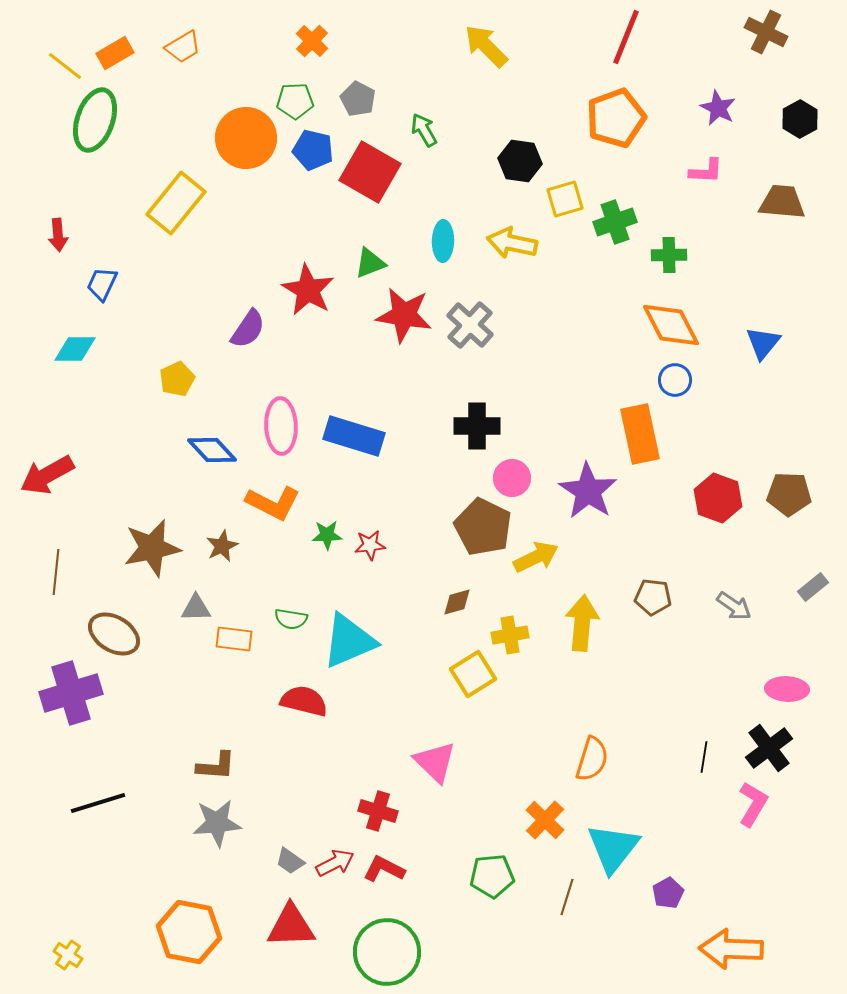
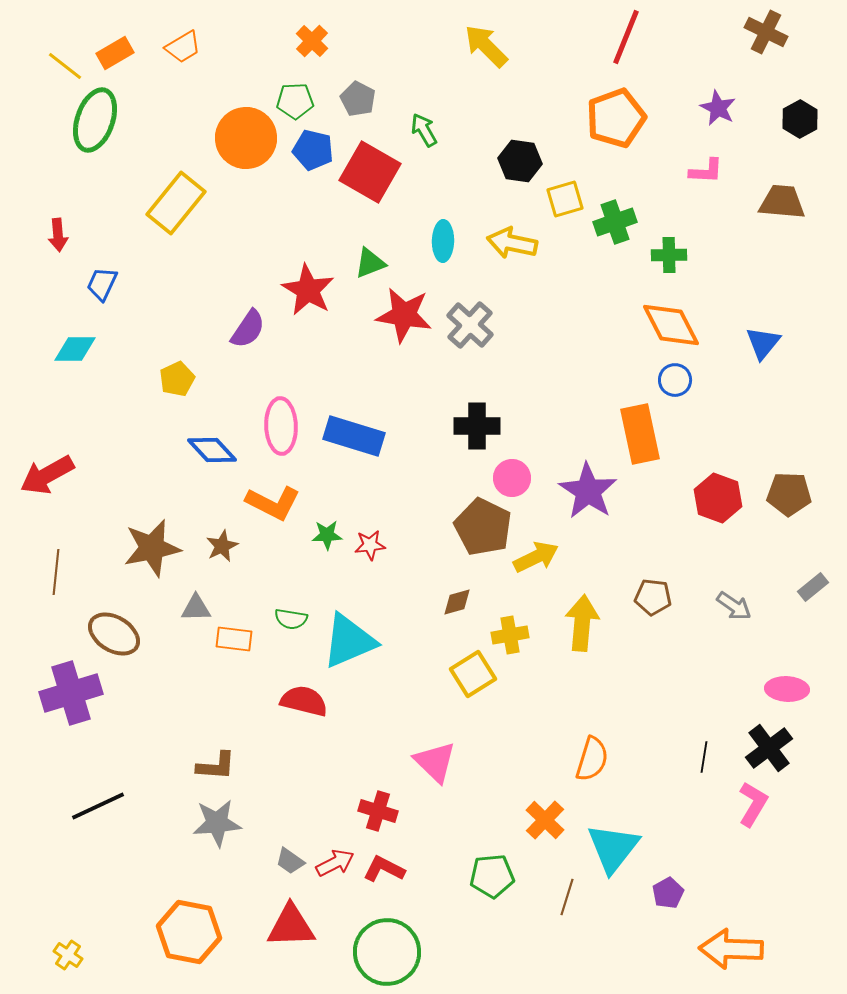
black line at (98, 803): moved 3 px down; rotated 8 degrees counterclockwise
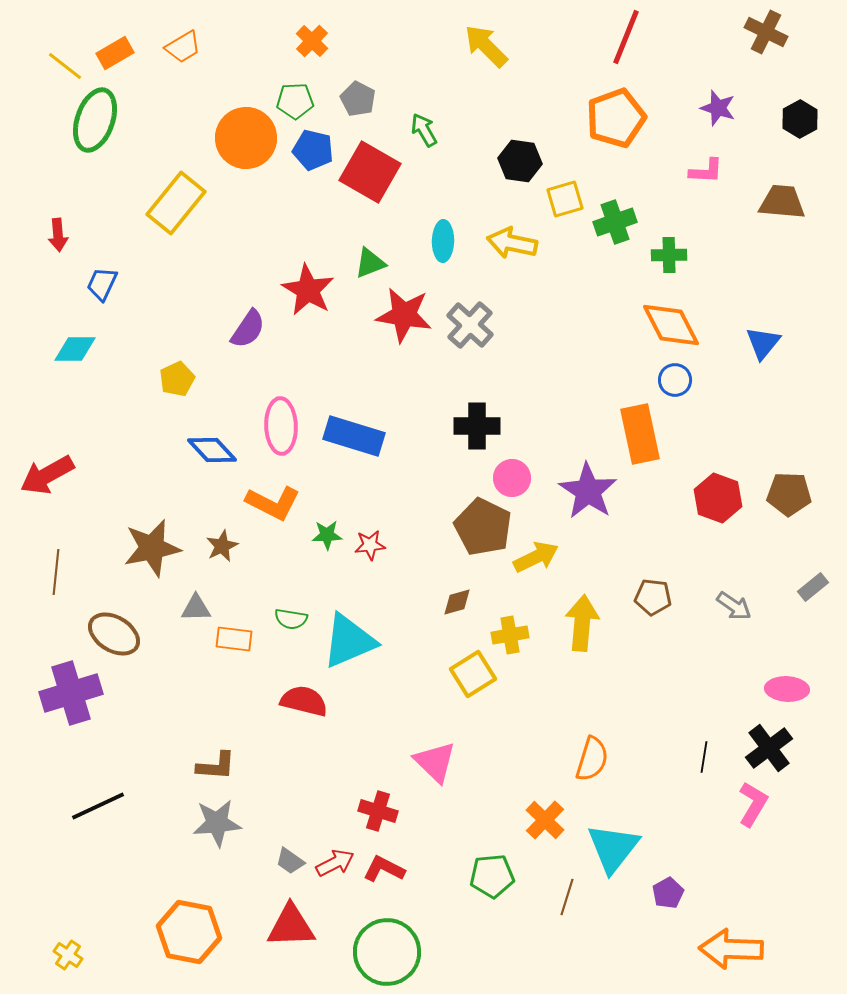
purple star at (718, 108): rotated 9 degrees counterclockwise
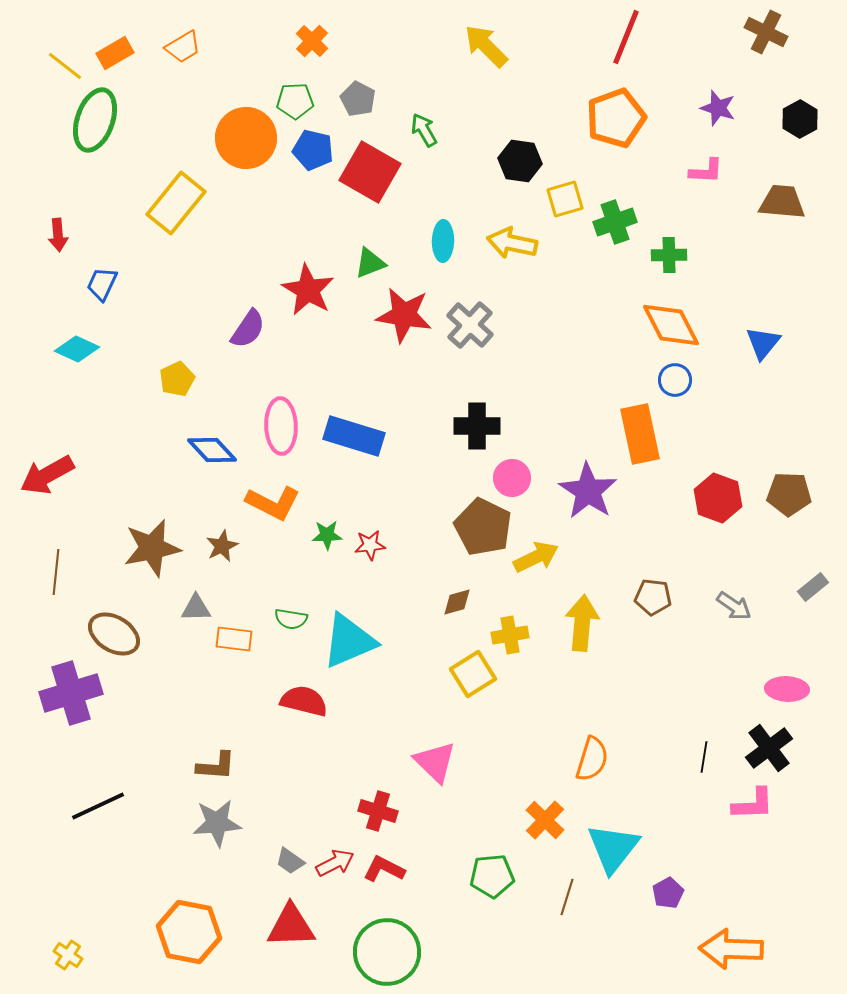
cyan diamond at (75, 349): moved 2 px right; rotated 24 degrees clockwise
pink L-shape at (753, 804): rotated 57 degrees clockwise
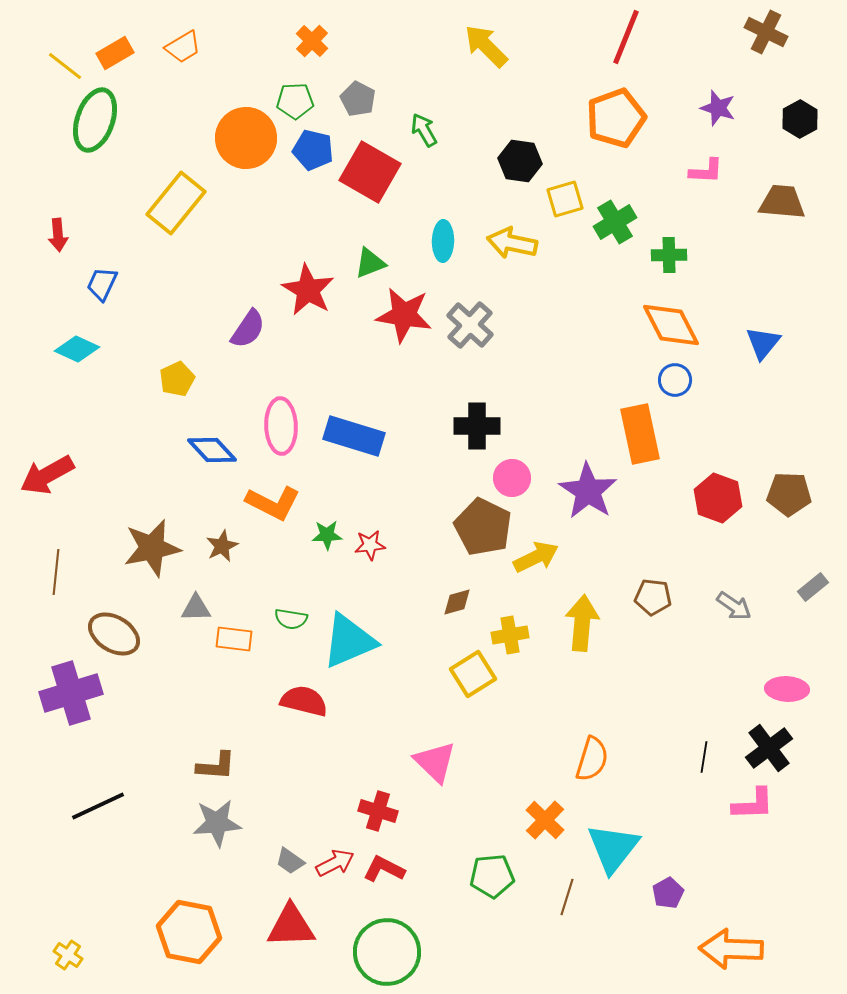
green cross at (615, 222): rotated 12 degrees counterclockwise
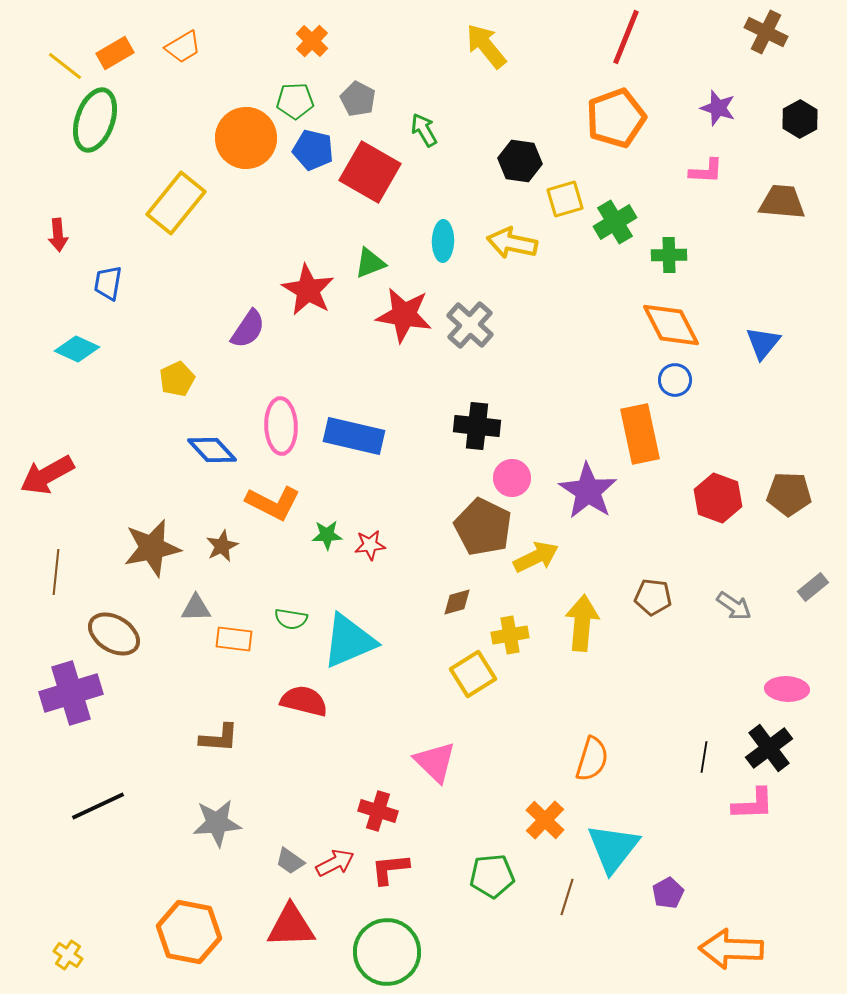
yellow arrow at (486, 46): rotated 6 degrees clockwise
blue trapezoid at (102, 284): moved 6 px right, 1 px up; rotated 15 degrees counterclockwise
black cross at (477, 426): rotated 6 degrees clockwise
blue rectangle at (354, 436): rotated 4 degrees counterclockwise
brown L-shape at (216, 766): moved 3 px right, 28 px up
red L-shape at (384, 869): moved 6 px right; rotated 33 degrees counterclockwise
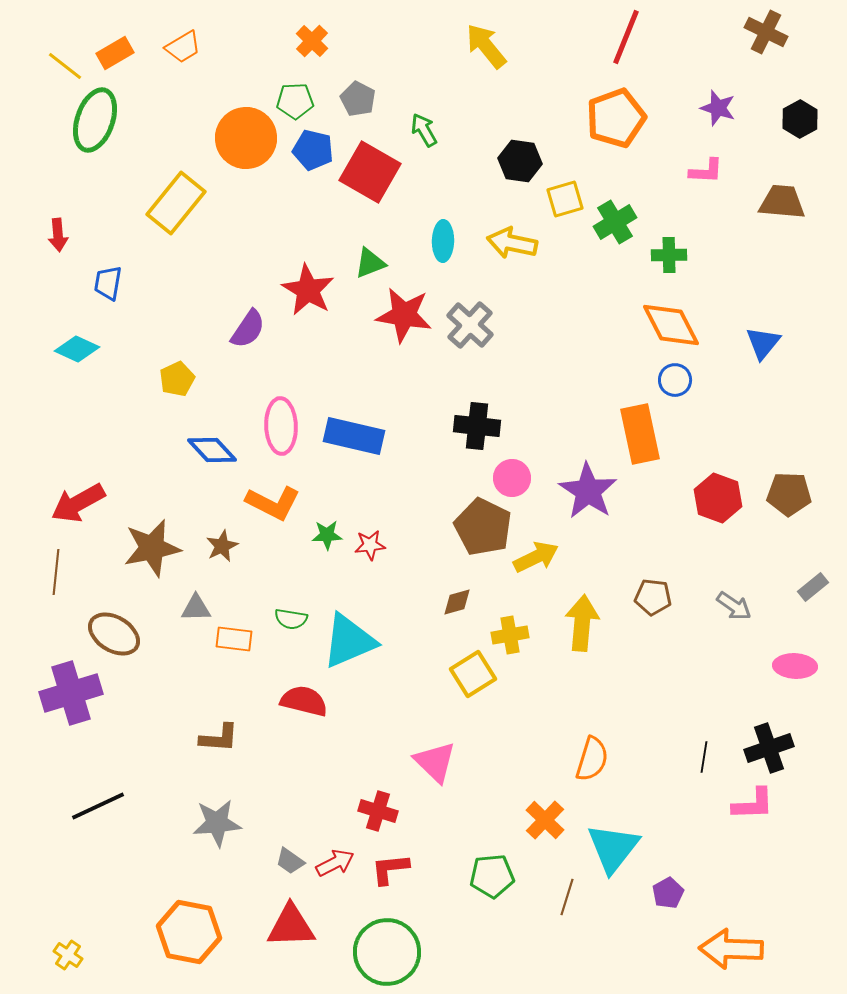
red arrow at (47, 475): moved 31 px right, 28 px down
pink ellipse at (787, 689): moved 8 px right, 23 px up
black cross at (769, 748): rotated 18 degrees clockwise
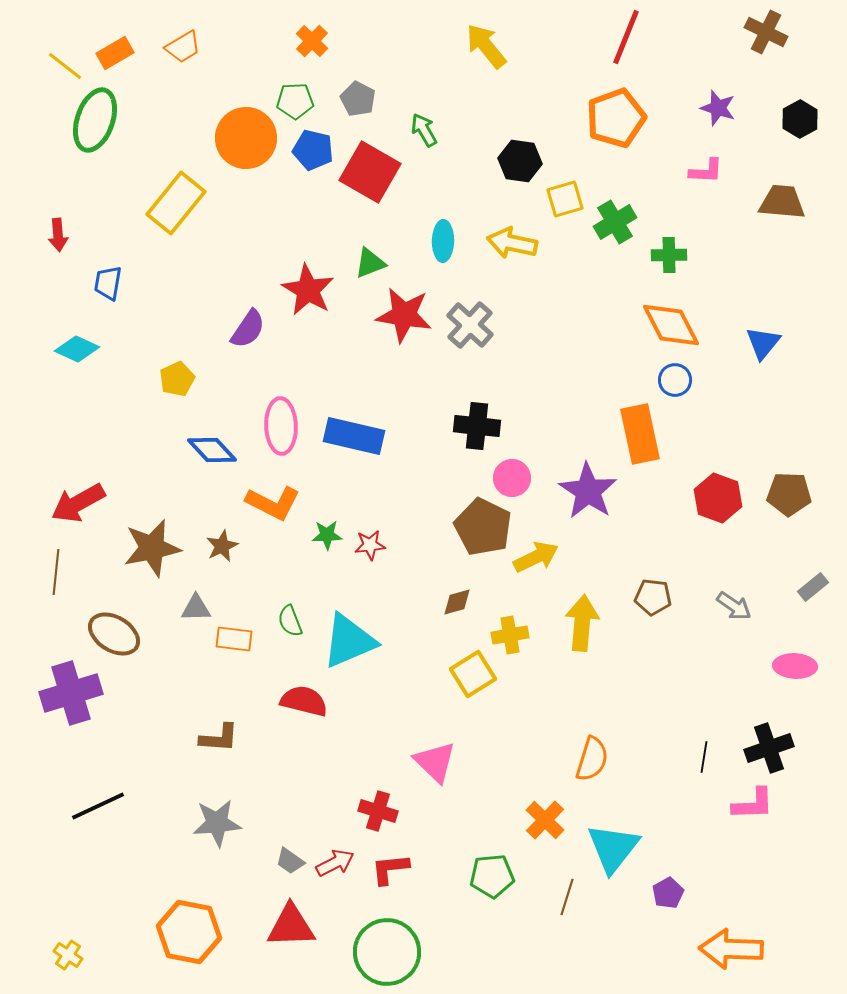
green semicircle at (291, 619): moved 1 px left, 2 px down; rotated 60 degrees clockwise
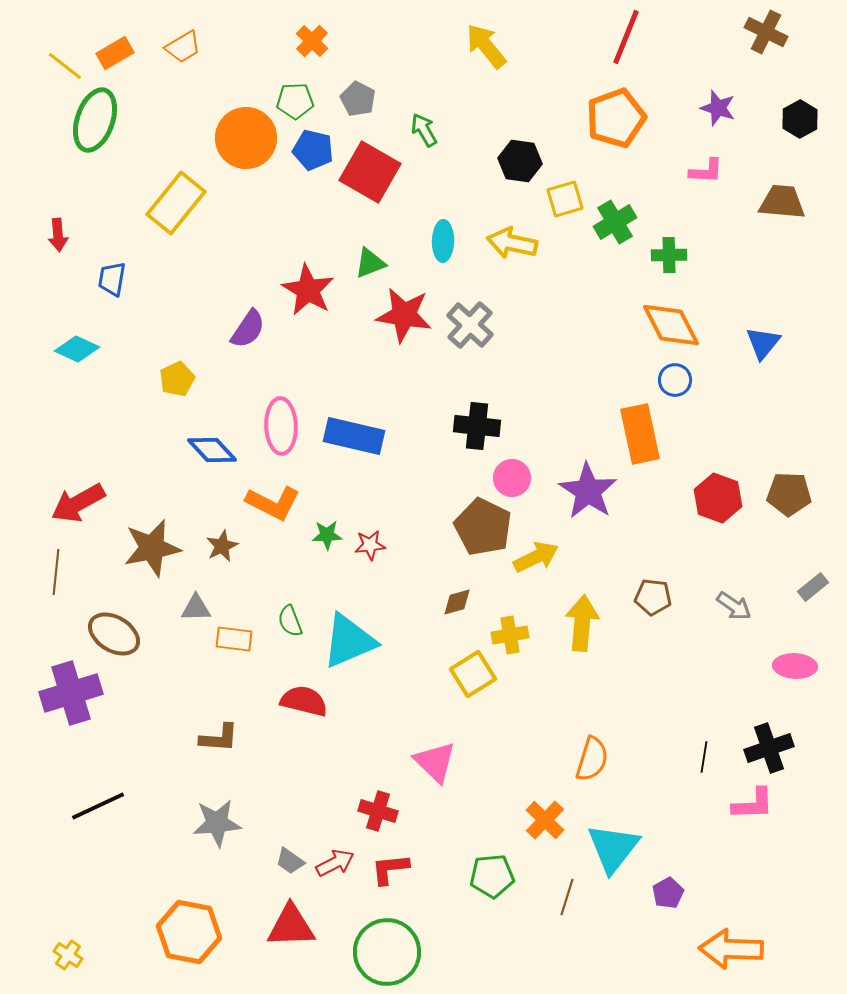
blue trapezoid at (108, 283): moved 4 px right, 4 px up
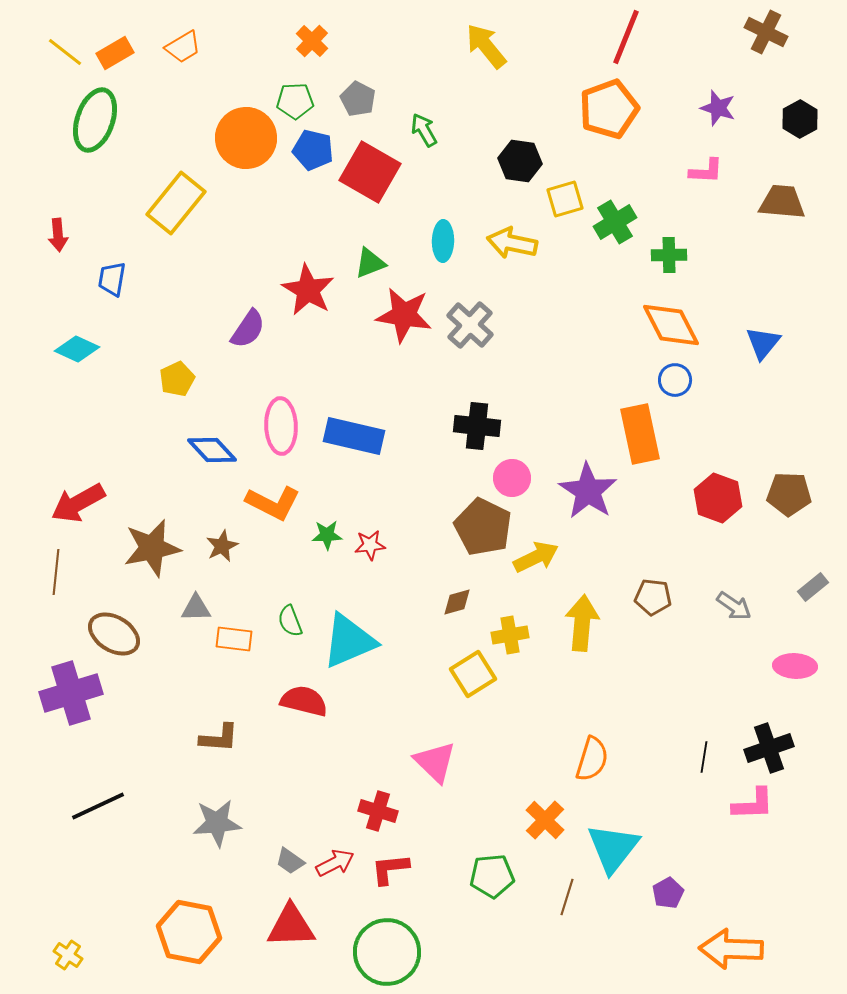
yellow line at (65, 66): moved 14 px up
orange pentagon at (616, 118): moved 7 px left, 9 px up
